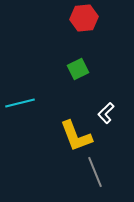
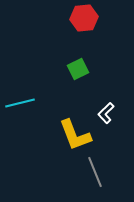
yellow L-shape: moved 1 px left, 1 px up
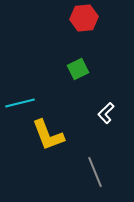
yellow L-shape: moved 27 px left
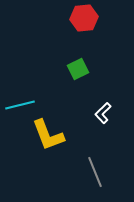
cyan line: moved 2 px down
white L-shape: moved 3 px left
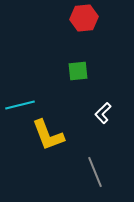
green square: moved 2 px down; rotated 20 degrees clockwise
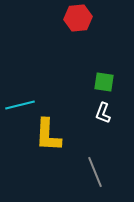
red hexagon: moved 6 px left
green square: moved 26 px right, 11 px down; rotated 15 degrees clockwise
white L-shape: rotated 25 degrees counterclockwise
yellow L-shape: rotated 24 degrees clockwise
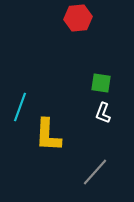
green square: moved 3 px left, 1 px down
cyan line: moved 2 px down; rotated 56 degrees counterclockwise
gray line: rotated 64 degrees clockwise
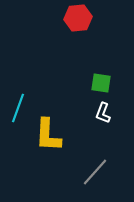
cyan line: moved 2 px left, 1 px down
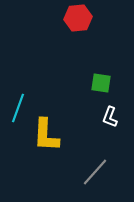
white L-shape: moved 7 px right, 4 px down
yellow L-shape: moved 2 px left
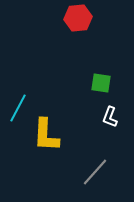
cyan line: rotated 8 degrees clockwise
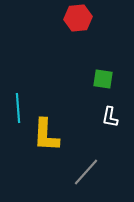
green square: moved 2 px right, 4 px up
cyan line: rotated 32 degrees counterclockwise
white L-shape: rotated 10 degrees counterclockwise
gray line: moved 9 px left
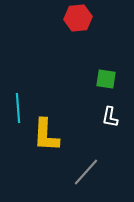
green square: moved 3 px right
